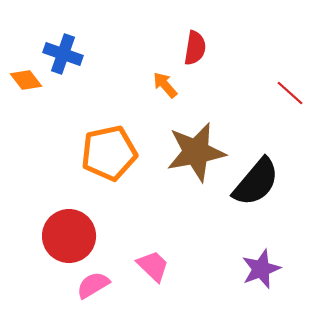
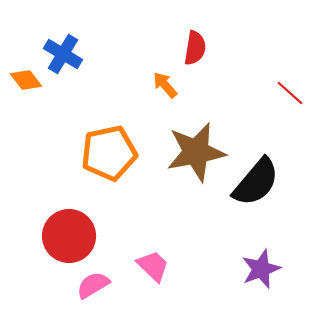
blue cross: rotated 12 degrees clockwise
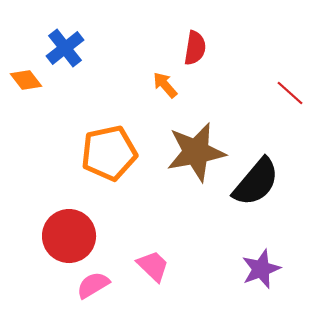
blue cross: moved 2 px right, 6 px up; rotated 21 degrees clockwise
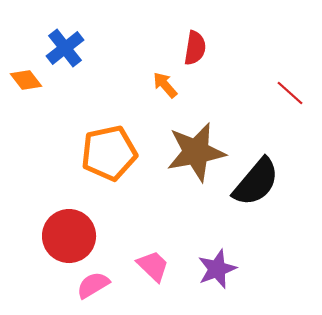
purple star: moved 44 px left
